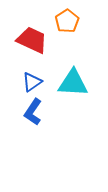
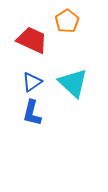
cyan triangle: rotated 40 degrees clockwise
blue L-shape: moved 1 px left, 1 px down; rotated 20 degrees counterclockwise
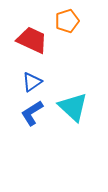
orange pentagon: rotated 15 degrees clockwise
cyan triangle: moved 24 px down
blue L-shape: rotated 44 degrees clockwise
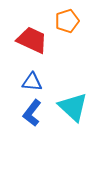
blue triangle: rotated 40 degrees clockwise
blue L-shape: rotated 20 degrees counterclockwise
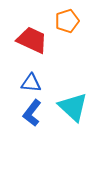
blue triangle: moved 1 px left, 1 px down
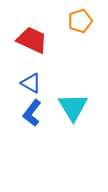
orange pentagon: moved 13 px right
blue triangle: rotated 25 degrees clockwise
cyan triangle: rotated 16 degrees clockwise
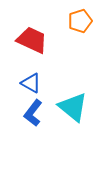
cyan triangle: rotated 20 degrees counterclockwise
blue L-shape: moved 1 px right
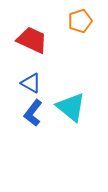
cyan triangle: moved 2 px left
